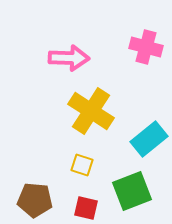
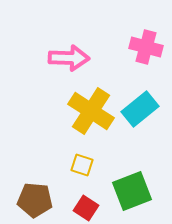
cyan rectangle: moved 9 px left, 30 px up
red square: rotated 20 degrees clockwise
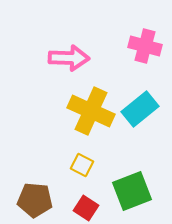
pink cross: moved 1 px left, 1 px up
yellow cross: rotated 9 degrees counterclockwise
yellow square: rotated 10 degrees clockwise
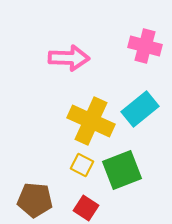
yellow cross: moved 10 px down
green square: moved 10 px left, 21 px up
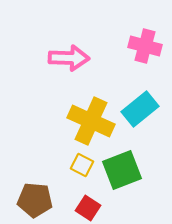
red square: moved 2 px right
